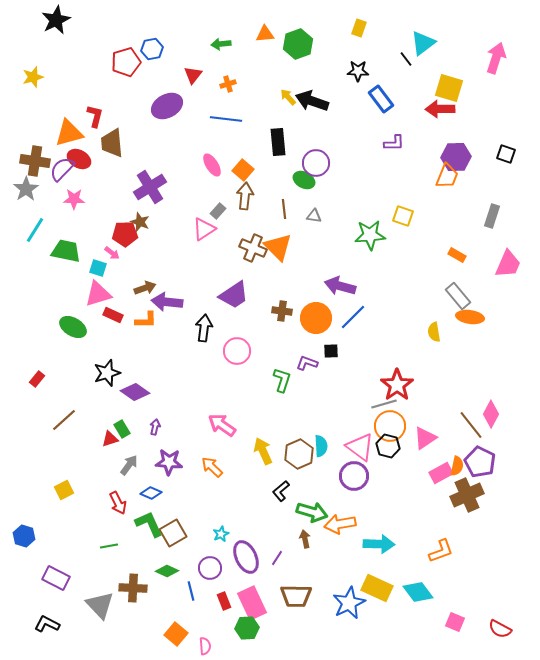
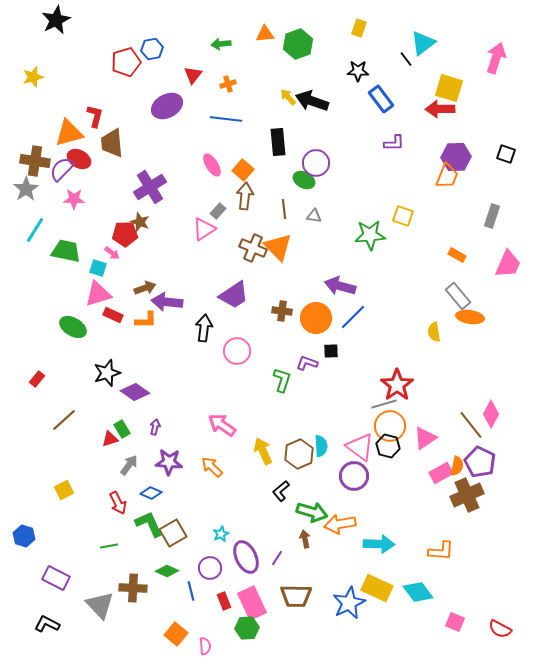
orange L-shape at (441, 551): rotated 24 degrees clockwise
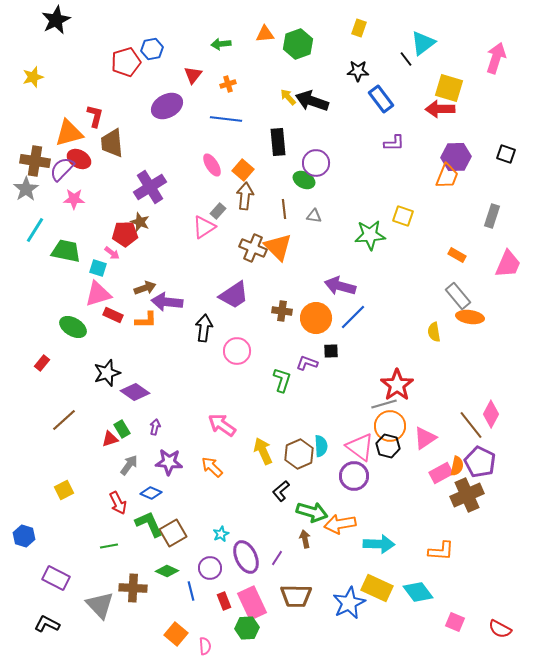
pink triangle at (204, 229): moved 2 px up
red rectangle at (37, 379): moved 5 px right, 16 px up
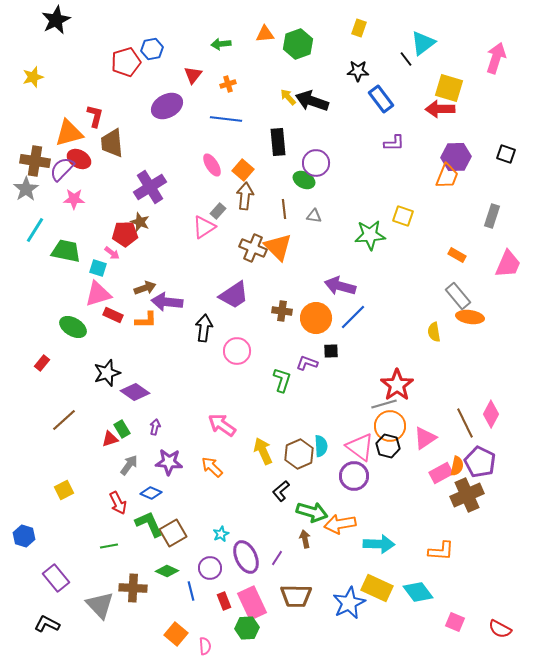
brown line at (471, 425): moved 6 px left, 2 px up; rotated 12 degrees clockwise
purple rectangle at (56, 578): rotated 24 degrees clockwise
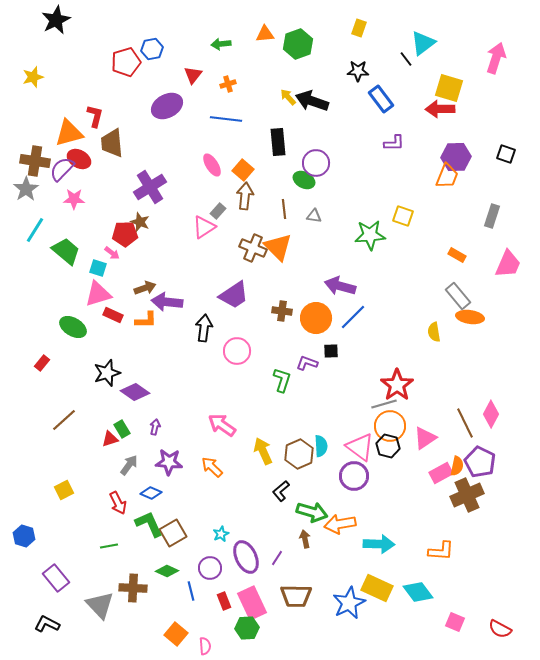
green trapezoid at (66, 251): rotated 28 degrees clockwise
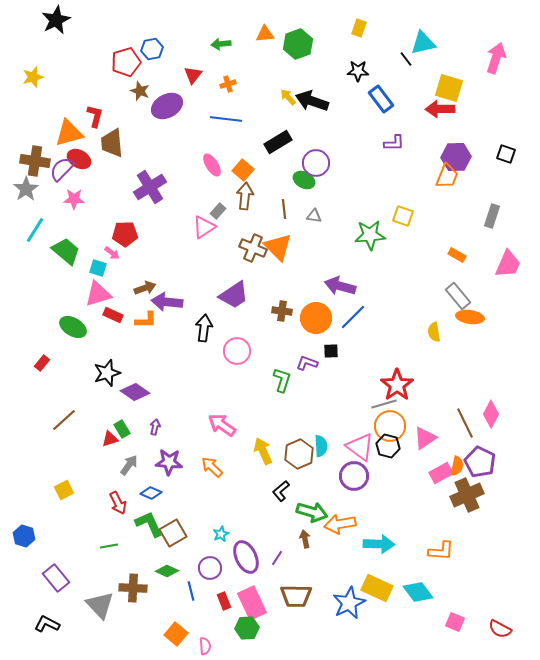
cyan triangle at (423, 43): rotated 24 degrees clockwise
black rectangle at (278, 142): rotated 64 degrees clockwise
brown star at (140, 222): moved 131 px up
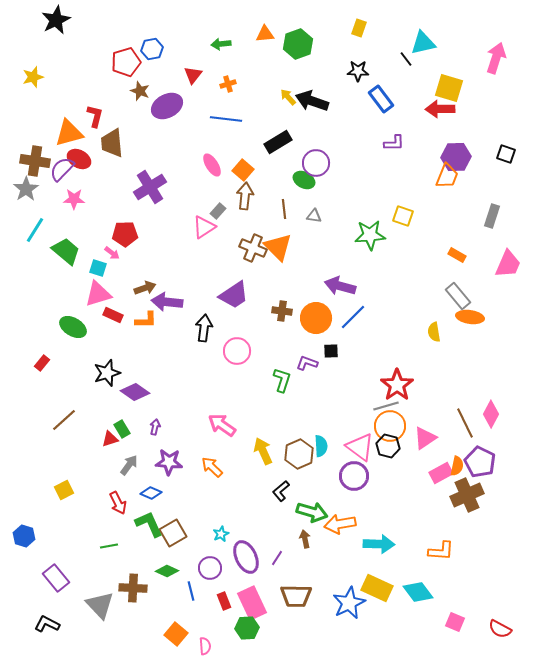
gray line at (384, 404): moved 2 px right, 2 px down
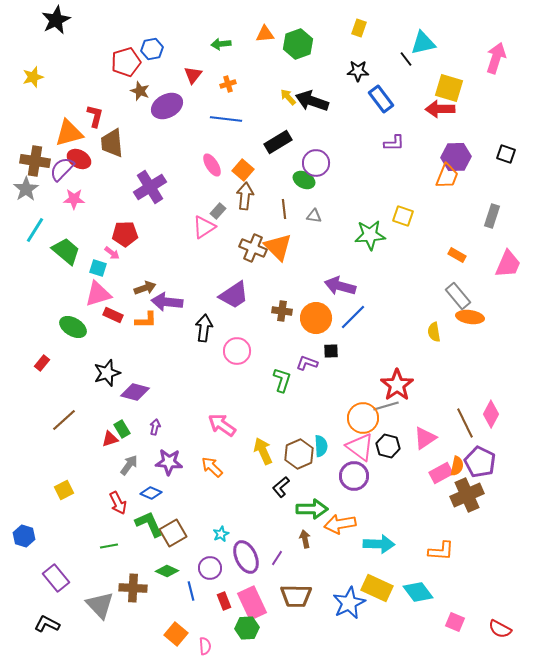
purple diamond at (135, 392): rotated 20 degrees counterclockwise
orange circle at (390, 426): moved 27 px left, 8 px up
black L-shape at (281, 491): moved 4 px up
green arrow at (312, 512): moved 3 px up; rotated 16 degrees counterclockwise
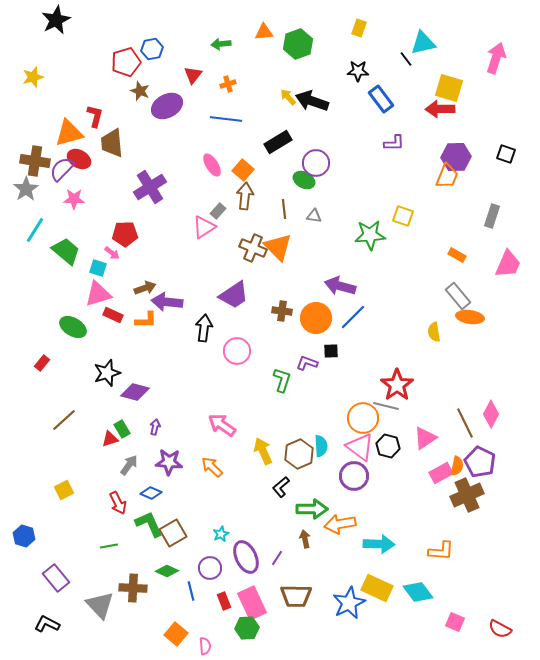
orange triangle at (265, 34): moved 1 px left, 2 px up
gray line at (386, 406): rotated 30 degrees clockwise
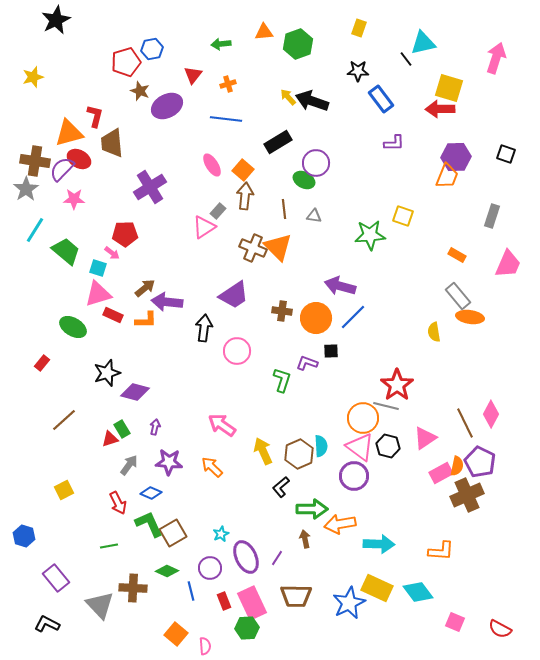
brown arrow at (145, 288): rotated 20 degrees counterclockwise
